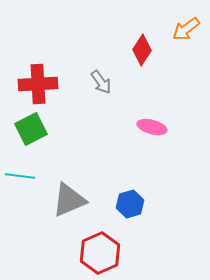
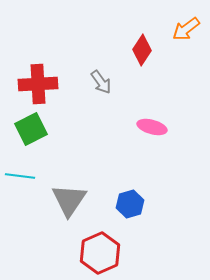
gray triangle: rotated 33 degrees counterclockwise
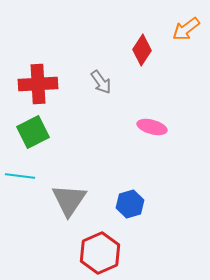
green square: moved 2 px right, 3 px down
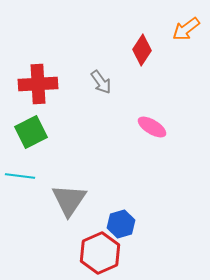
pink ellipse: rotated 16 degrees clockwise
green square: moved 2 px left
blue hexagon: moved 9 px left, 20 px down
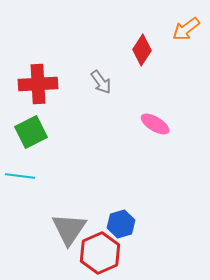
pink ellipse: moved 3 px right, 3 px up
gray triangle: moved 29 px down
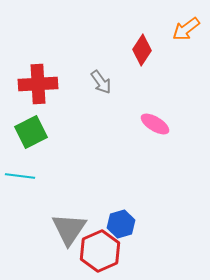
red hexagon: moved 2 px up
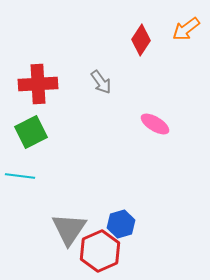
red diamond: moved 1 px left, 10 px up
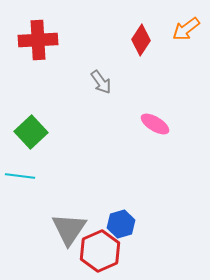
red cross: moved 44 px up
green square: rotated 16 degrees counterclockwise
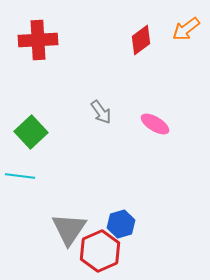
red diamond: rotated 20 degrees clockwise
gray arrow: moved 30 px down
